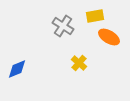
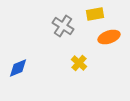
yellow rectangle: moved 2 px up
orange ellipse: rotated 50 degrees counterclockwise
blue diamond: moved 1 px right, 1 px up
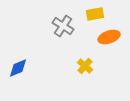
yellow cross: moved 6 px right, 3 px down
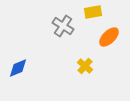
yellow rectangle: moved 2 px left, 2 px up
orange ellipse: rotated 25 degrees counterclockwise
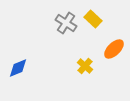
yellow rectangle: moved 7 px down; rotated 54 degrees clockwise
gray cross: moved 3 px right, 3 px up
orange ellipse: moved 5 px right, 12 px down
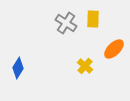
yellow rectangle: rotated 48 degrees clockwise
blue diamond: rotated 35 degrees counterclockwise
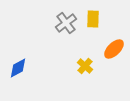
gray cross: rotated 20 degrees clockwise
blue diamond: rotated 30 degrees clockwise
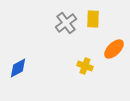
yellow cross: rotated 21 degrees counterclockwise
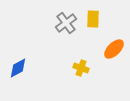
yellow cross: moved 4 px left, 2 px down
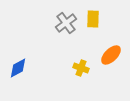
orange ellipse: moved 3 px left, 6 px down
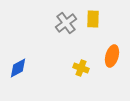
orange ellipse: moved 1 px right, 1 px down; rotated 30 degrees counterclockwise
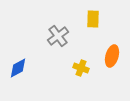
gray cross: moved 8 px left, 13 px down
